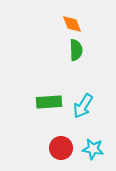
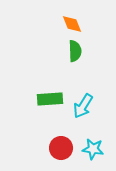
green semicircle: moved 1 px left, 1 px down
green rectangle: moved 1 px right, 3 px up
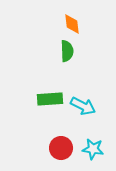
orange diamond: rotated 15 degrees clockwise
green semicircle: moved 8 px left
cyan arrow: rotated 95 degrees counterclockwise
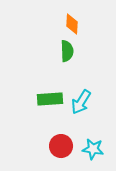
orange diamond: rotated 10 degrees clockwise
cyan arrow: moved 2 px left, 4 px up; rotated 95 degrees clockwise
red circle: moved 2 px up
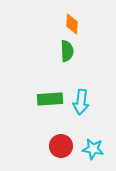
cyan arrow: rotated 25 degrees counterclockwise
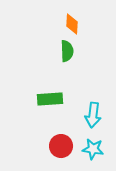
cyan arrow: moved 12 px right, 13 px down
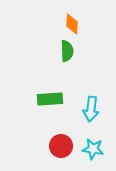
cyan arrow: moved 2 px left, 6 px up
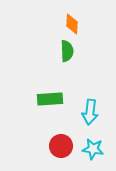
cyan arrow: moved 1 px left, 3 px down
